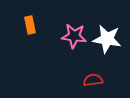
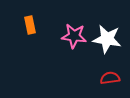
red semicircle: moved 17 px right, 2 px up
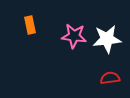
white star: rotated 16 degrees counterclockwise
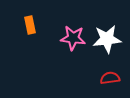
pink star: moved 1 px left, 2 px down
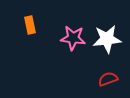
red semicircle: moved 2 px left, 1 px down; rotated 12 degrees counterclockwise
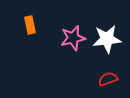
pink star: rotated 20 degrees counterclockwise
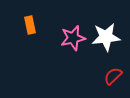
white star: moved 1 px left, 2 px up
red semicircle: moved 5 px right, 3 px up; rotated 24 degrees counterclockwise
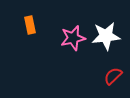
white star: moved 1 px up
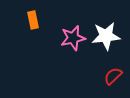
orange rectangle: moved 3 px right, 5 px up
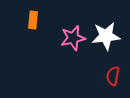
orange rectangle: rotated 18 degrees clockwise
red semicircle: rotated 36 degrees counterclockwise
